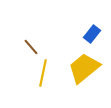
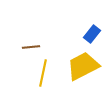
brown line: rotated 54 degrees counterclockwise
yellow trapezoid: moved 1 px left, 2 px up; rotated 12 degrees clockwise
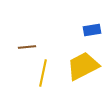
blue rectangle: moved 4 px up; rotated 42 degrees clockwise
brown line: moved 4 px left
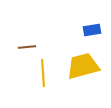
yellow trapezoid: rotated 12 degrees clockwise
yellow line: rotated 16 degrees counterclockwise
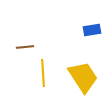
brown line: moved 2 px left
yellow trapezoid: moved 11 px down; rotated 72 degrees clockwise
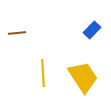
blue rectangle: rotated 36 degrees counterclockwise
brown line: moved 8 px left, 14 px up
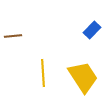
brown line: moved 4 px left, 3 px down
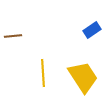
blue rectangle: rotated 12 degrees clockwise
